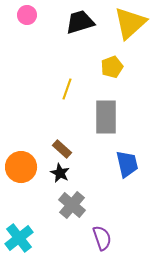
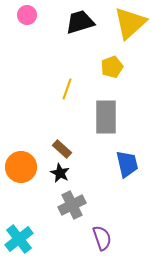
gray cross: rotated 24 degrees clockwise
cyan cross: moved 1 px down
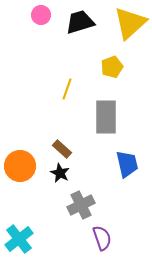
pink circle: moved 14 px right
orange circle: moved 1 px left, 1 px up
gray cross: moved 9 px right
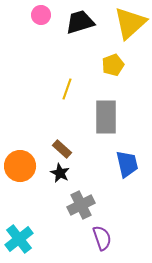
yellow pentagon: moved 1 px right, 2 px up
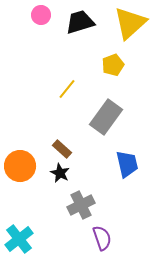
yellow line: rotated 20 degrees clockwise
gray rectangle: rotated 36 degrees clockwise
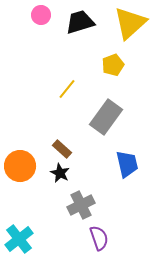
purple semicircle: moved 3 px left
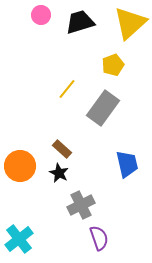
gray rectangle: moved 3 px left, 9 px up
black star: moved 1 px left
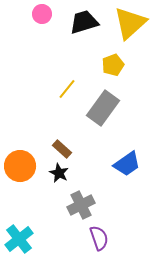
pink circle: moved 1 px right, 1 px up
black trapezoid: moved 4 px right
blue trapezoid: rotated 68 degrees clockwise
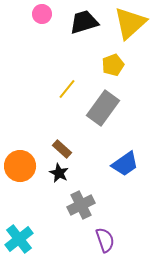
blue trapezoid: moved 2 px left
purple semicircle: moved 6 px right, 2 px down
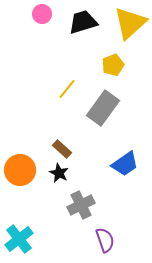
black trapezoid: moved 1 px left
orange circle: moved 4 px down
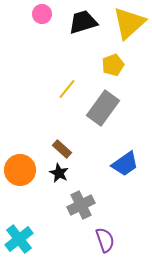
yellow triangle: moved 1 px left
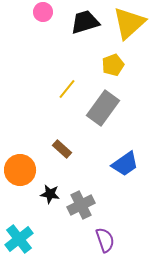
pink circle: moved 1 px right, 2 px up
black trapezoid: moved 2 px right
black star: moved 9 px left, 21 px down; rotated 18 degrees counterclockwise
